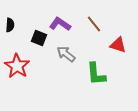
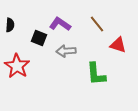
brown line: moved 3 px right
gray arrow: moved 3 px up; rotated 42 degrees counterclockwise
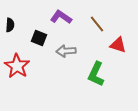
purple L-shape: moved 1 px right, 7 px up
green L-shape: rotated 30 degrees clockwise
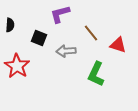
purple L-shape: moved 1 px left, 3 px up; rotated 50 degrees counterclockwise
brown line: moved 6 px left, 9 px down
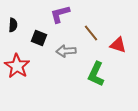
black semicircle: moved 3 px right
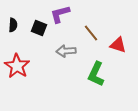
black square: moved 10 px up
